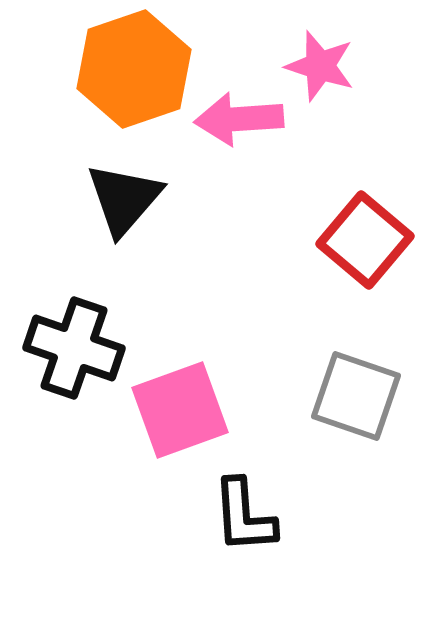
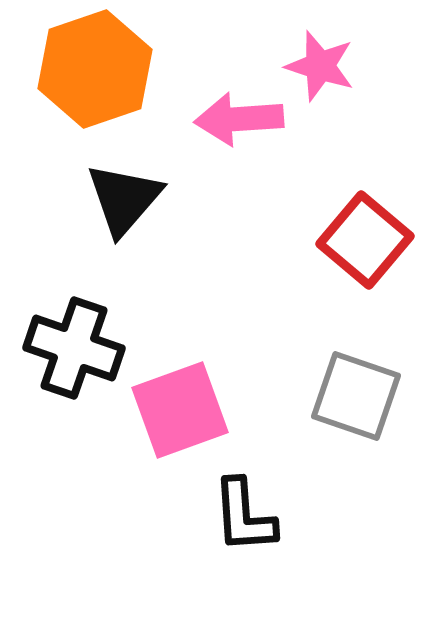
orange hexagon: moved 39 px left
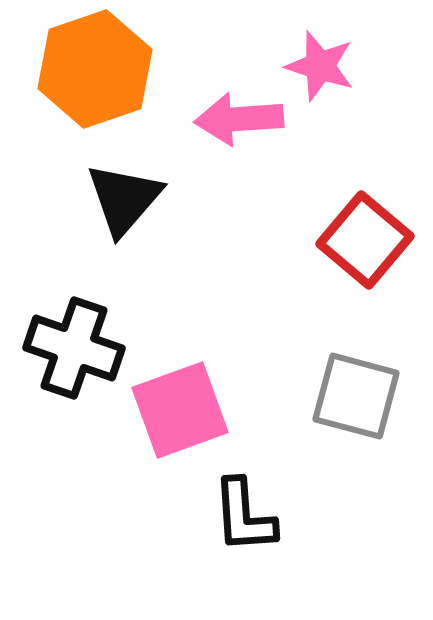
gray square: rotated 4 degrees counterclockwise
